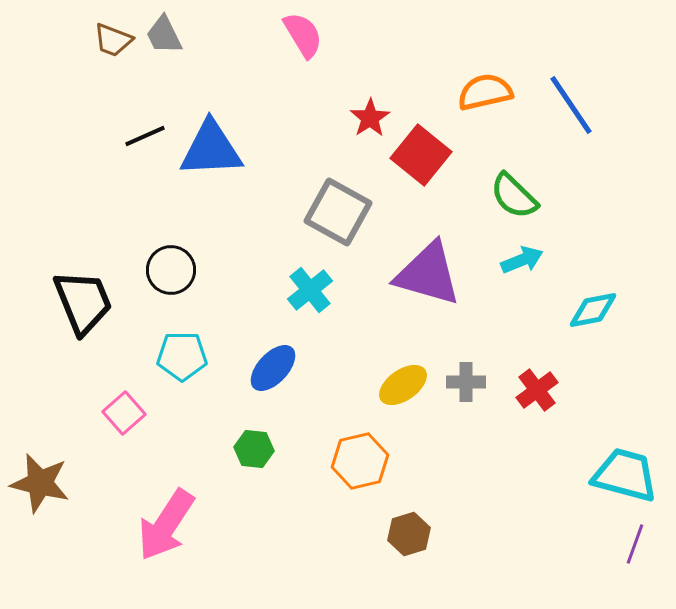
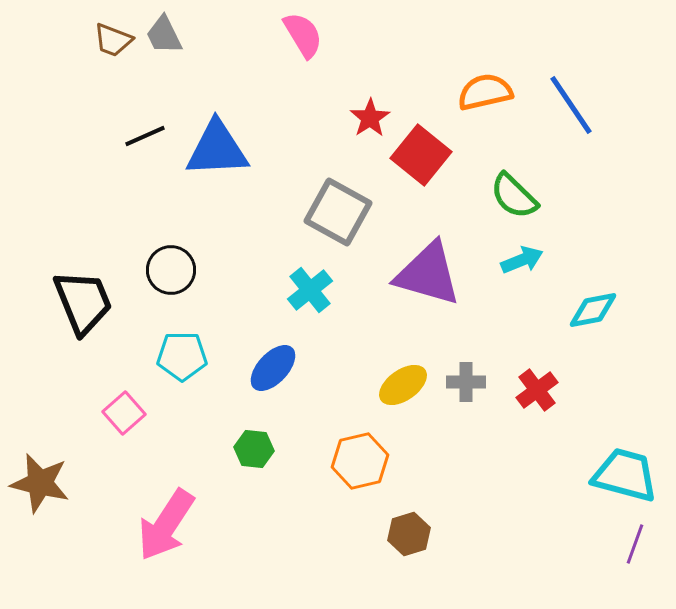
blue triangle: moved 6 px right
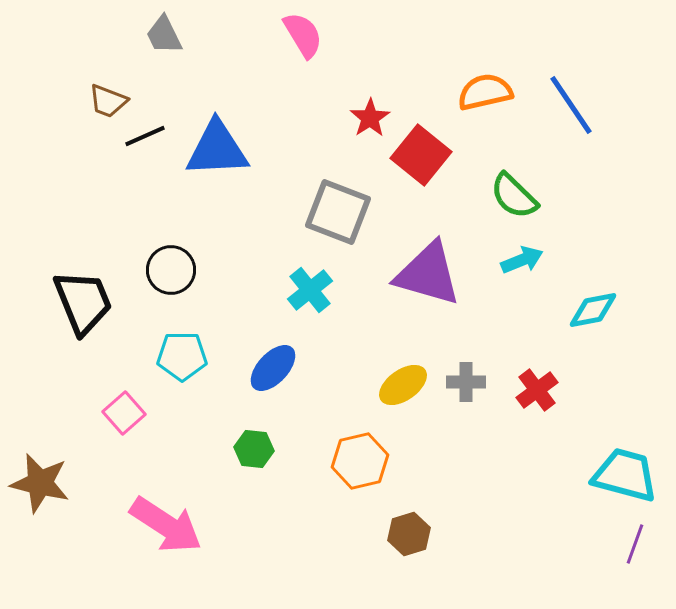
brown trapezoid: moved 5 px left, 61 px down
gray square: rotated 8 degrees counterclockwise
pink arrow: rotated 90 degrees counterclockwise
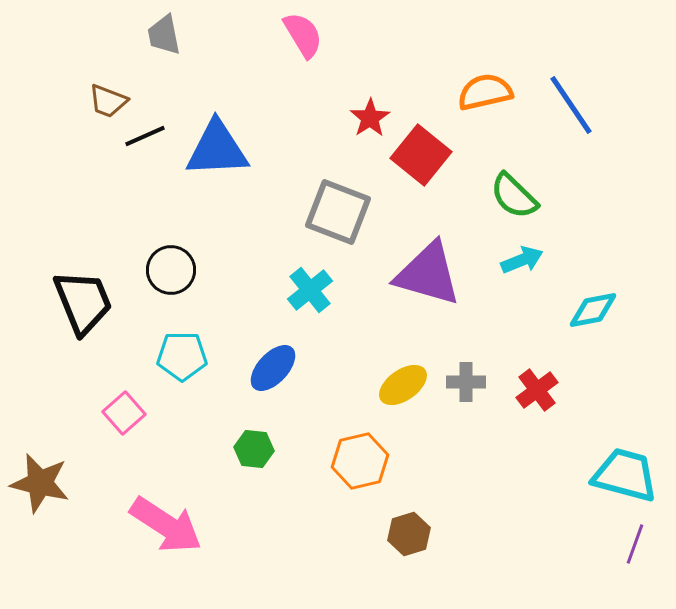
gray trapezoid: rotated 15 degrees clockwise
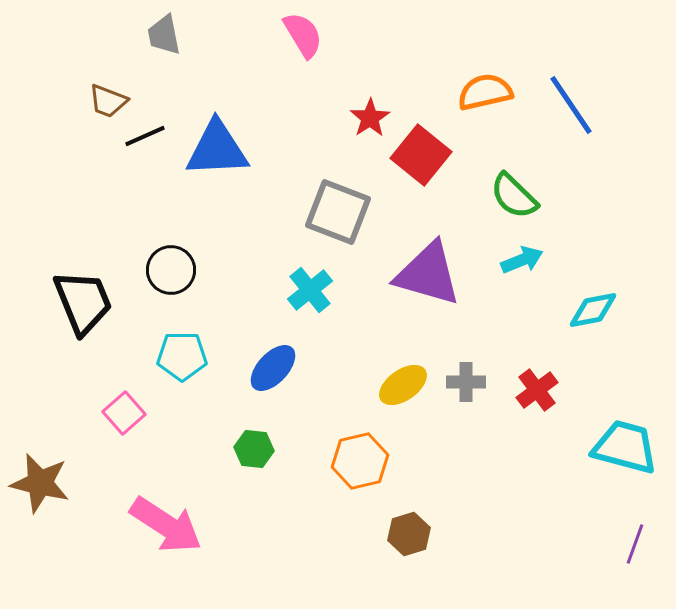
cyan trapezoid: moved 28 px up
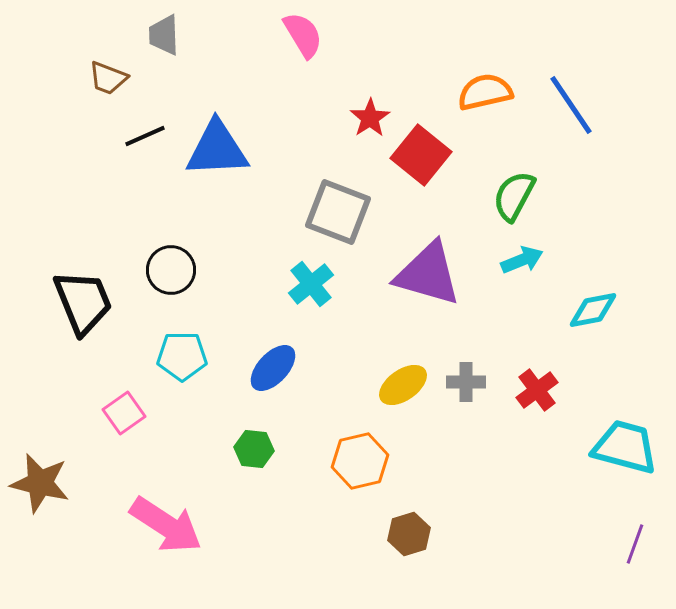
gray trapezoid: rotated 9 degrees clockwise
brown trapezoid: moved 23 px up
green semicircle: rotated 74 degrees clockwise
cyan cross: moved 1 px right, 6 px up
pink square: rotated 6 degrees clockwise
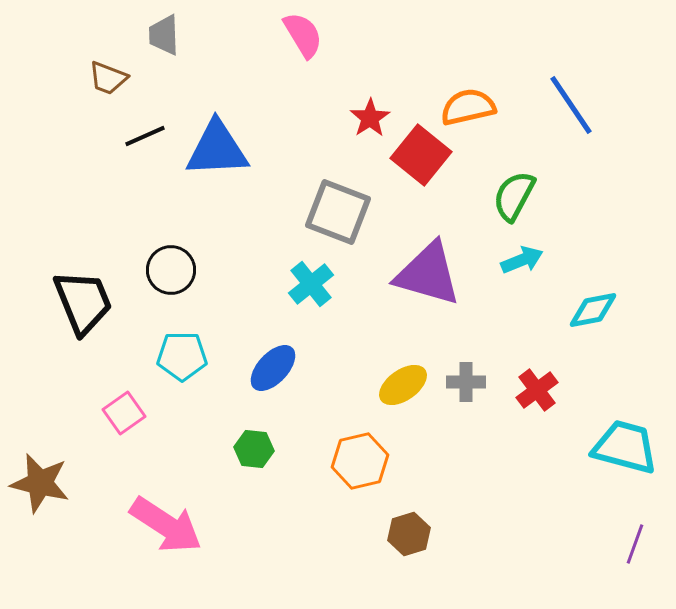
orange semicircle: moved 17 px left, 15 px down
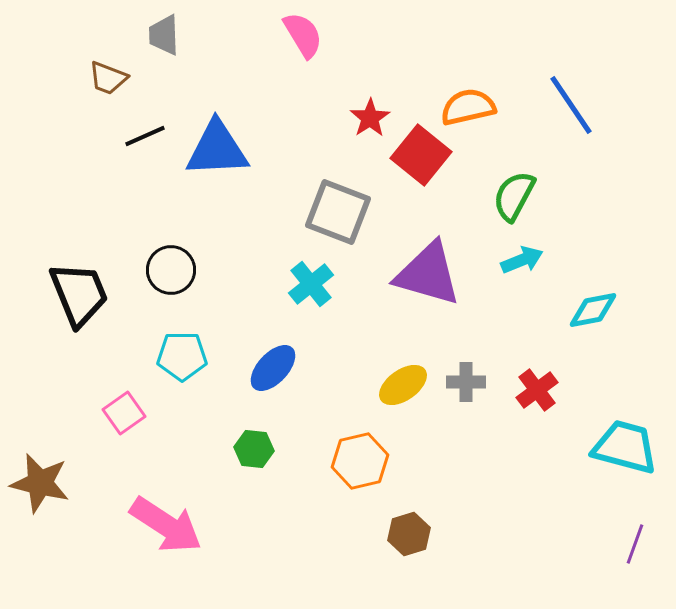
black trapezoid: moved 4 px left, 8 px up
